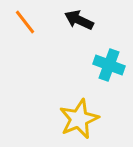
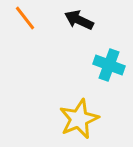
orange line: moved 4 px up
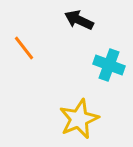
orange line: moved 1 px left, 30 px down
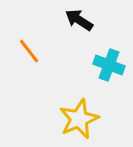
black arrow: rotated 8 degrees clockwise
orange line: moved 5 px right, 3 px down
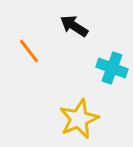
black arrow: moved 5 px left, 6 px down
cyan cross: moved 3 px right, 3 px down
